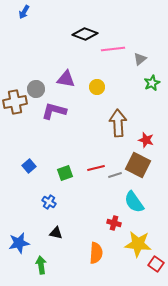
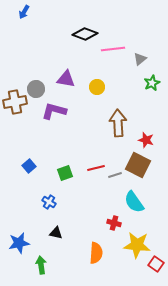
yellow star: moved 1 px left, 1 px down
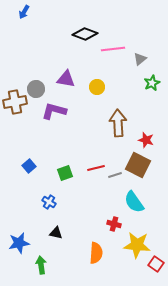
red cross: moved 1 px down
